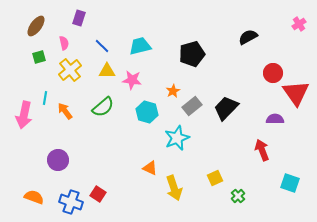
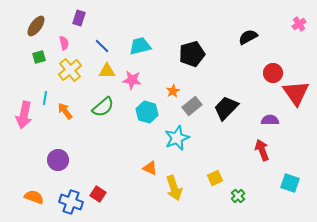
purple semicircle: moved 5 px left, 1 px down
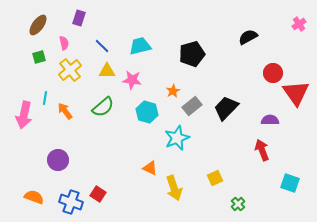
brown ellipse: moved 2 px right, 1 px up
green cross: moved 8 px down
